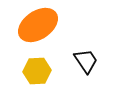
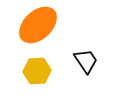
orange ellipse: rotated 9 degrees counterclockwise
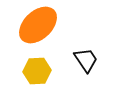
black trapezoid: moved 1 px up
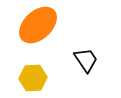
yellow hexagon: moved 4 px left, 7 px down
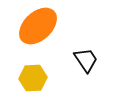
orange ellipse: moved 1 px down
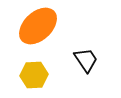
yellow hexagon: moved 1 px right, 3 px up
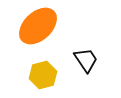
yellow hexagon: moved 9 px right; rotated 12 degrees counterclockwise
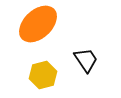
orange ellipse: moved 2 px up
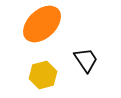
orange ellipse: moved 4 px right
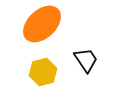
yellow hexagon: moved 3 px up
